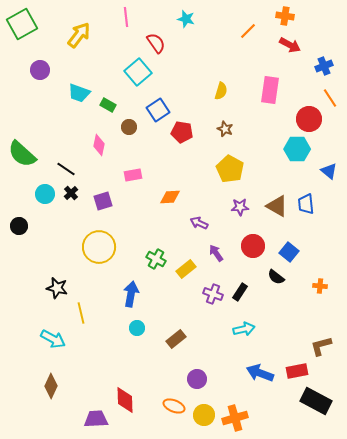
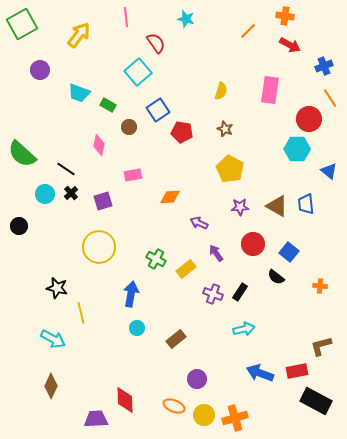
red circle at (253, 246): moved 2 px up
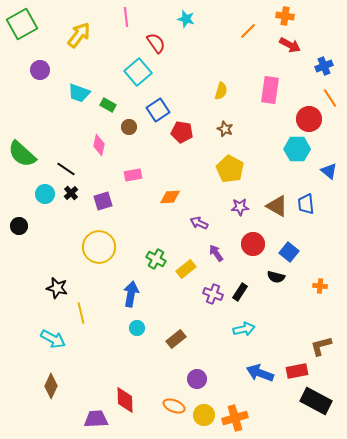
black semicircle at (276, 277): rotated 24 degrees counterclockwise
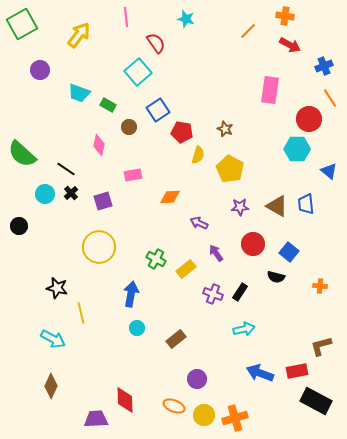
yellow semicircle at (221, 91): moved 23 px left, 64 px down
